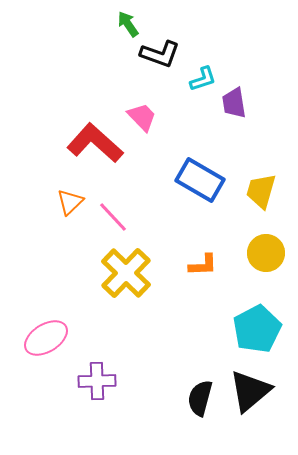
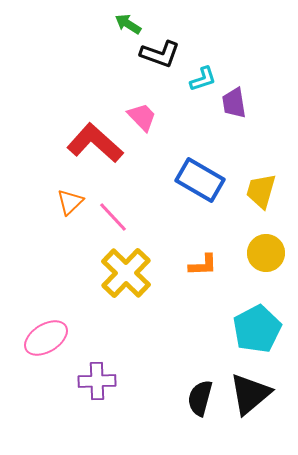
green arrow: rotated 24 degrees counterclockwise
black triangle: moved 3 px down
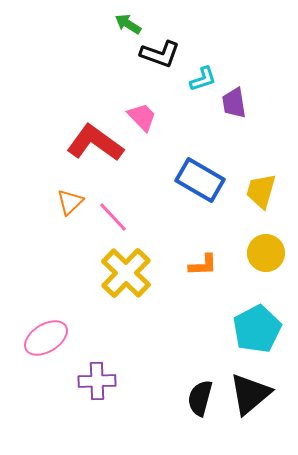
red L-shape: rotated 6 degrees counterclockwise
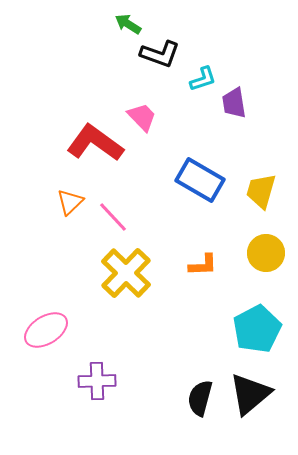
pink ellipse: moved 8 px up
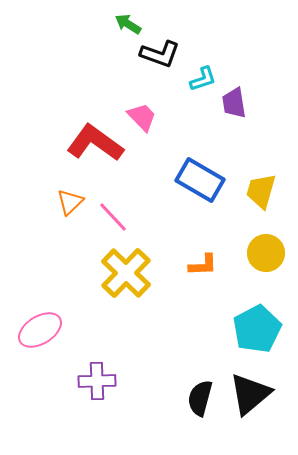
pink ellipse: moved 6 px left
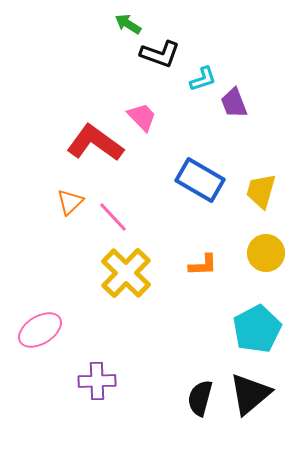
purple trapezoid: rotated 12 degrees counterclockwise
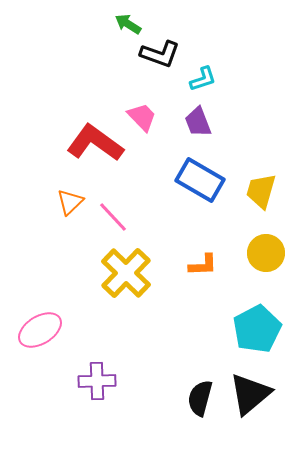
purple trapezoid: moved 36 px left, 19 px down
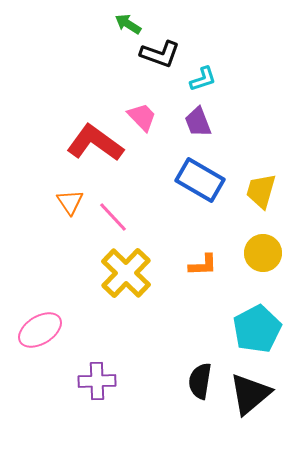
orange triangle: rotated 20 degrees counterclockwise
yellow circle: moved 3 px left
black semicircle: moved 17 px up; rotated 6 degrees counterclockwise
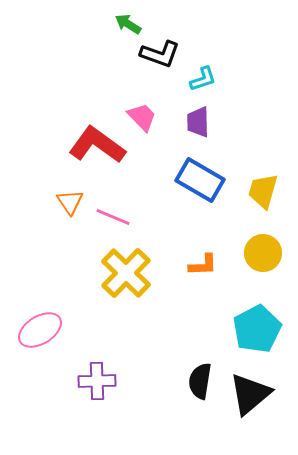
purple trapezoid: rotated 20 degrees clockwise
red L-shape: moved 2 px right, 2 px down
yellow trapezoid: moved 2 px right
pink line: rotated 24 degrees counterclockwise
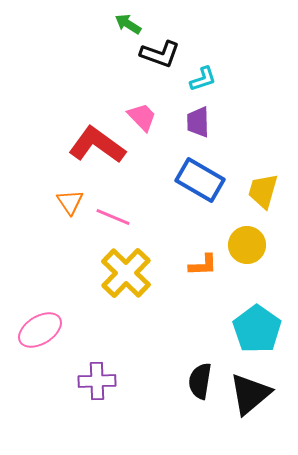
yellow circle: moved 16 px left, 8 px up
cyan pentagon: rotated 9 degrees counterclockwise
